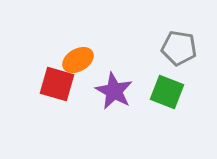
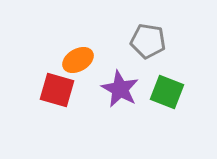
gray pentagon: moved 31 px left, 7 px up
red square: moved 6 px down
purple star: moved 6 px right, 2 px up
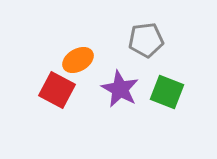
gray pentagon: moved 2 px left, 1 px up; rotated 16 degrees counterclockwise
red square: rotated 12 degrees clockwise
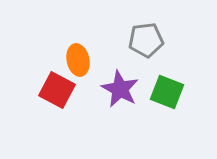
orange ellipse: rotated 72 degrees counterclockwise
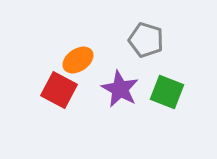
gray pentagon: rotated 24 degrees clockwise
orange ellipse: rotated 68 degrees clockwise
red square: moved 2 px right
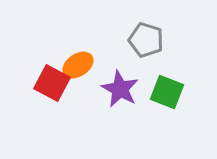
orange ellipse: moved 5 px down
red square: moved 7 px left, 7 px up
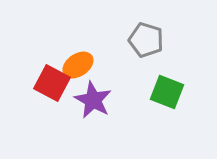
purple star: moved 27 px left, 11 px down
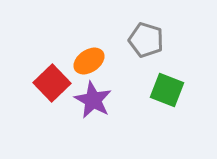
orange ellipse: moved 11 px right, 4 px up
red square: rotated 18 degrees clockwise
green square: moved 2 px up
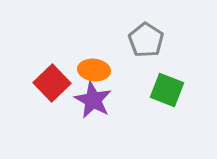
gray pentagon: rotated 16 degrees clockwise
orange ellipse: moved 5 px right, 9 px down; rotated 40 degrees clockwise
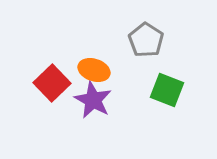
orange ellipse: rotated 12 degrees clockwise
